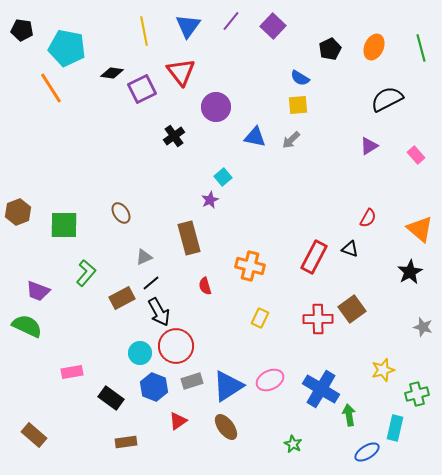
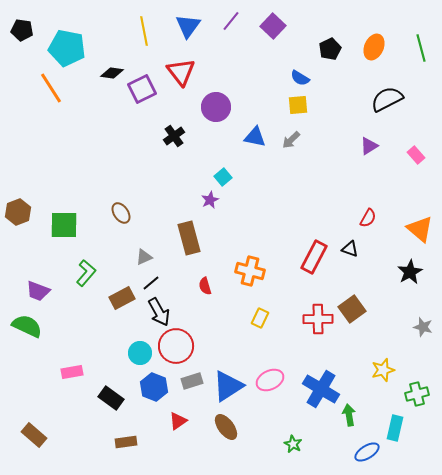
orange cross at (250, 266): moved 5 px down
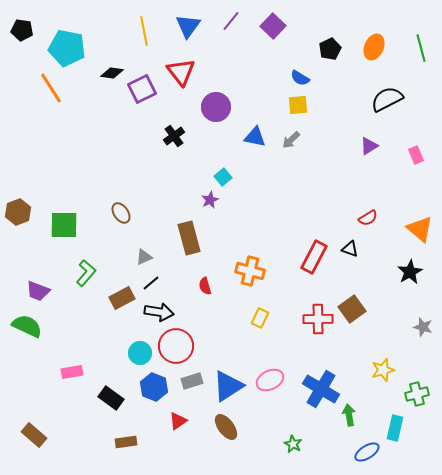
pink rectangle at (416, 155): rotated 18 degrees clockwise
red semicircle at (368, 218): rotated 30 degrees clockwise
black arrow at (159, 312): rotated 52 degrees counterclockwise
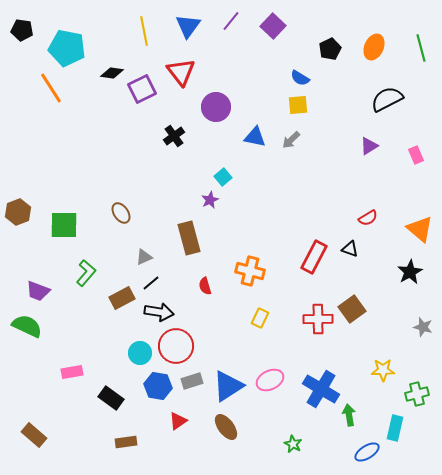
yellow star at (383, 370): rotated 15 degrees clockwise
blue hexagon at (154, 387): moved 4 px right, 1 px up; rotated 12 degrees counterclockwise
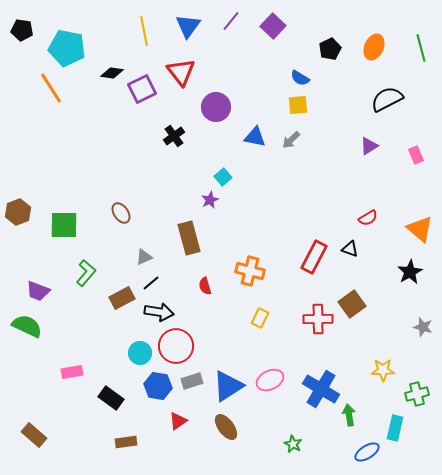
brown square at (352, 309): moved 5 px up
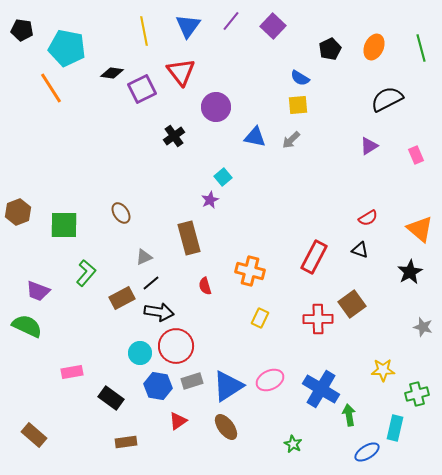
black triangle at (350, 249): moved 10 px right, 1 px down
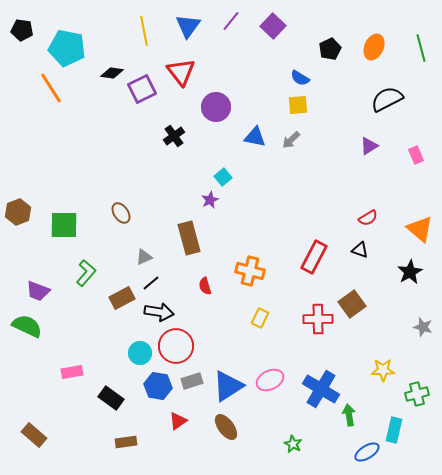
cyan rectangle at (395, 428): moved 1 px left, 2 px down
